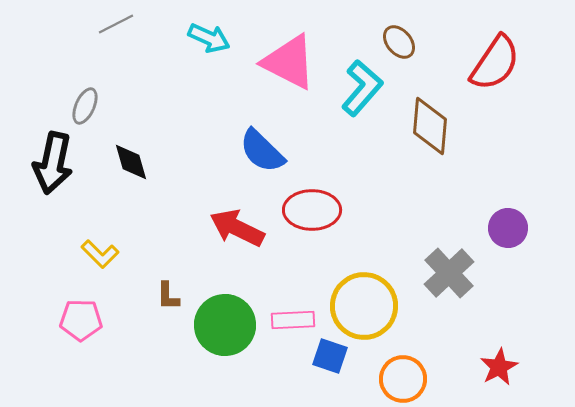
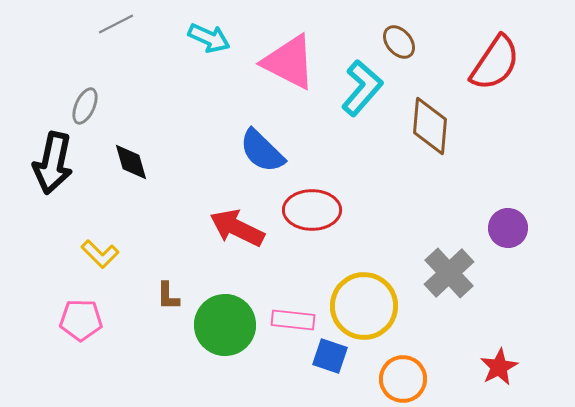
pink rectangle: rotated 9 degrees clockwise
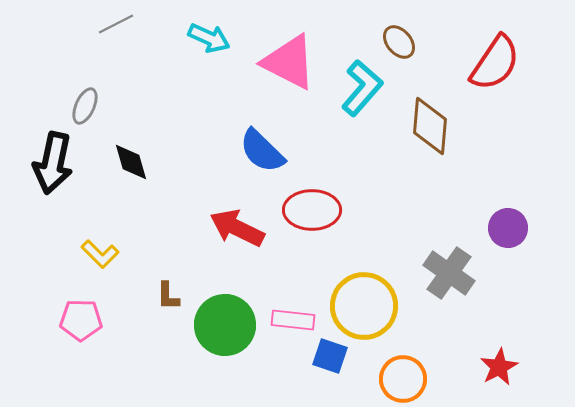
gray cross: rotated 12 degrees counterclockwise
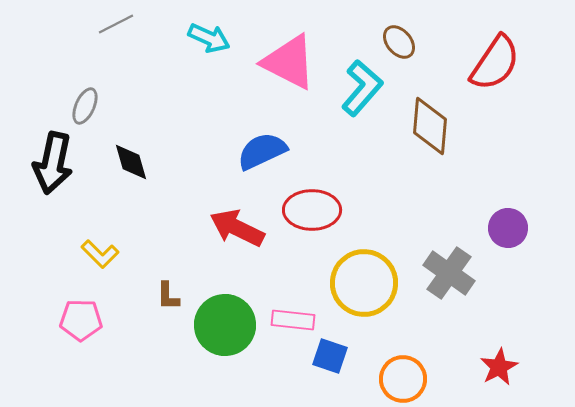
blue semicircle: rotated 111 degrees clockwise
yellow circle: moved 23 px up
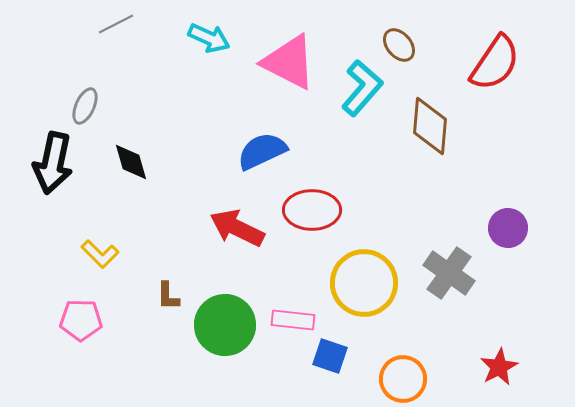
brown ellipse: moved 3 px down
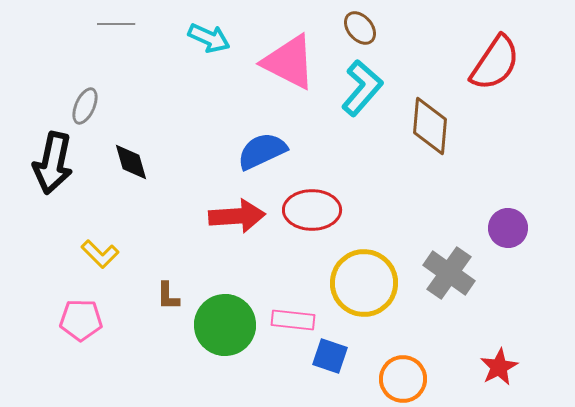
gray line: rotated 27 degrees clockwise
brown ellipse: moved 39 px left, 17 px up
red arrow: moved 12 px up; rotated 150 degrees clockwise
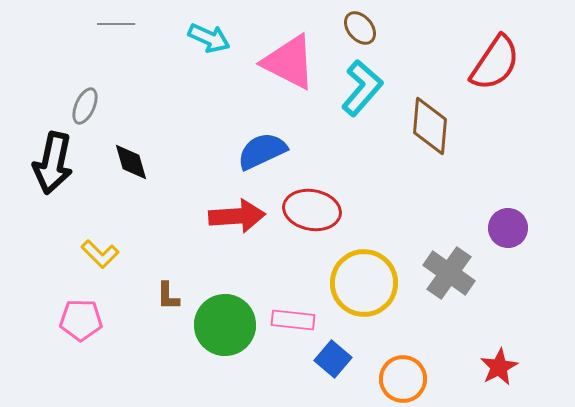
red ellipse: rotated 10 degrees clockwise
blue square: moved 3 px right, 3 px down; rotated 21 degrees clockwise
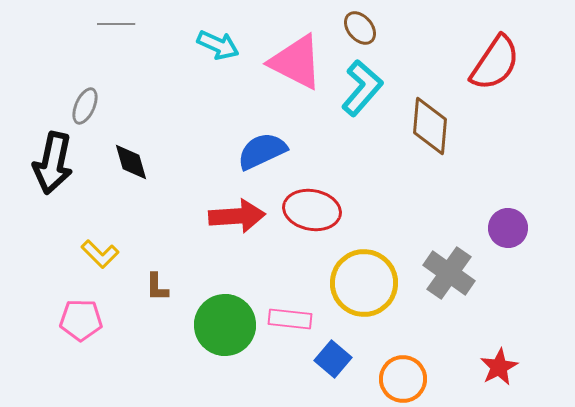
cyan arrow: moved 9 px right, 7 px down
pink triangle: moved 7 px right
brown L-shape: moved 11 px left, 9 px up
pink rectangle: moved 3 px left, 1 px up
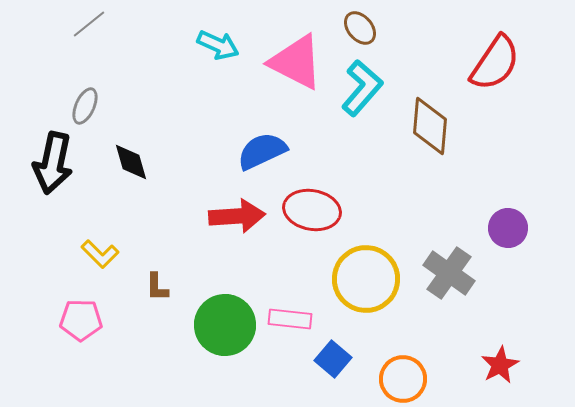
gray line: moved 27 px left; rotated 39 degrees counterclockwise
yellow circle: moved 2 px right, 4 px up
red star: moved 1 px right, 2 px up
